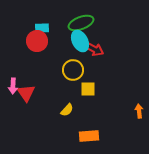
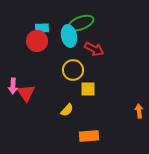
cyan ellipse: moved 11 px left, 5 px up; rotated 15 degrees clockwise
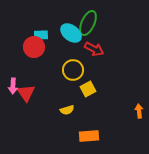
green ellipse: moved 7 px right; rotated 45 degrees counterclockwise
cyan rectangle: moved 1 px left, 7 px down
cyan ellipse: moved 2 px right, 3 px up; rotated 40 degrees counterclockwise
red circle: moved 3 px left, 6 px down
yellow square: rotated 28 degrees counterclockwise
yellow semicircle: rotated 32 degrees clockwise
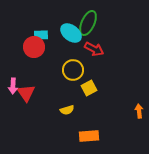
yellow square: moved 1 px right, 1 px up
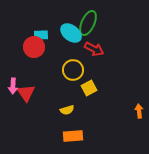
orange rectangle: moved 16 px left
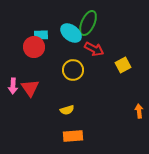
yellow square: moved 34 px right, 23 px up
red triangle: moved 4 px right, 5 px up
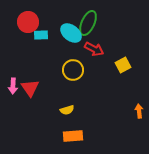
red circle: moved 6 px left, 25 px up
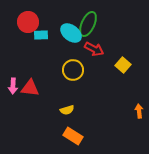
green ellipse: moved 1 px down
yellow square: rotated 21 degrees counterclockwise
red triangle: rotated 48 degrees counterclockwise
orange rectangle: rotated 36 degrees clockwise
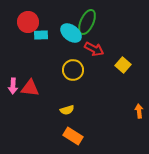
green ellipse: moved 1 px left, 2 px up
